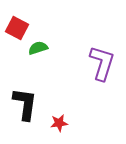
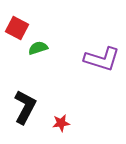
purple L-shape: moved 4 px up; rotated 90 degrees clockwise
black L-shape: moved 3 px down; rotated 20 degrees clockwise
red star: moved 2 px right
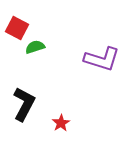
green semicircle: moved 3 px left, 1 px up
black L-shape: moved 1 px left, 3 px up
red star: rotated 24 degrees counterclockwise
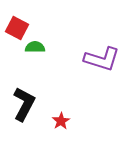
green semicircle: rotated 18 degrees clockwise
red star: moved 2 px up
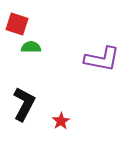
red square: moved 4 px up; rotated 10 degrees counterclockwise
green semicircle: moved 4 px left
purple L-shape: rotated 6 degrees counterclockwise
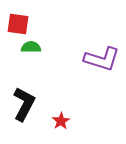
red square: moved 1 px right; rotated 10 degrees counterclockwise
purple L-shape: rotated 6 degrees clockwise
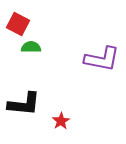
red square: rotated 20 degrees clockwise
purple L-shape: rotated 6 degrees counterclockwise
black L-shape: rotated 68 degrees clockwise
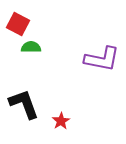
black L-shape: rotated 116 degrees counterclockwise
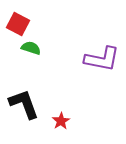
green semicircle: moved 1 px down; rotated 18 degrees clockwise
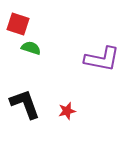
red square: rotated 10 degrees counterclockwise
black L-shape: moved 1 px right
red star: moved 6 px right, 10 px up; rotated 18 degrees clockwise
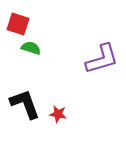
purple L-shape: rotated 27 degrees counterclockwise
red star: moved 9 px left, 3 px down; rotated 24 degrees clockwise
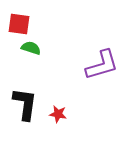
red square: moved 1 px right; rotated 10 degrees counterclockwise
purple L-shape: moved 6 px down
black L-shape: rotated 28 degrees clockwise
